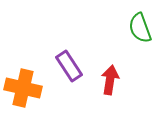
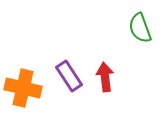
purple rectangle: moved 10 px down
red arrow: moved 5 px left, 3 px up; rotated 16 degrees counterclockwise
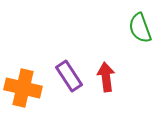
red arrow: moved 1 px right
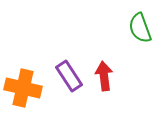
red arrow: moved 2 px left, 1 px up
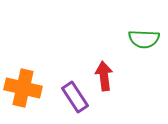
green semicircle: moved 4 px right, 11 px down; rotated 68 degrees counterclockwise
purple rectangle: moved 6 px right, 21 px down
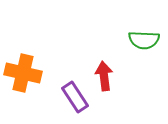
green semicircle: moved 1 px down
orange cross: moved 15 px up
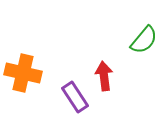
green semicircle: rotated 52 degrees counterclockwise
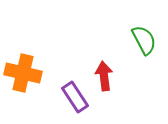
green semicircle: rotated 68 degrees counterclockwise
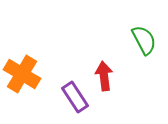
orange cross: moved 1 px left, 1 px down; rotated 18 degrees clockwise
